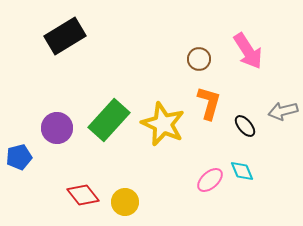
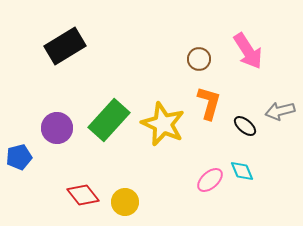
black rectangle: moved 10 px down
gray arrow: moved 3 px left
black ellipse: rotated 10 degrees counterclockwise
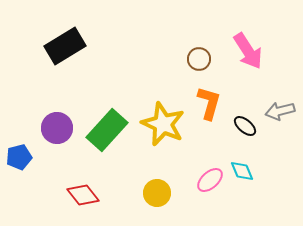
green rectangle: moved 2 px left, 10 px down
yellow circle: moved 32 px right, 9 px up
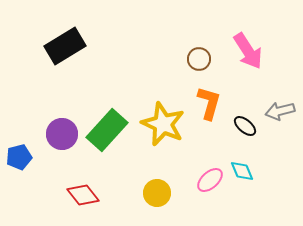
purple circle: moved 5 px right, 6 px down
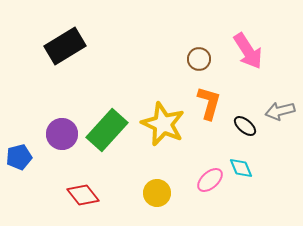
cyan diamond: moved 1 px left, 3 px up
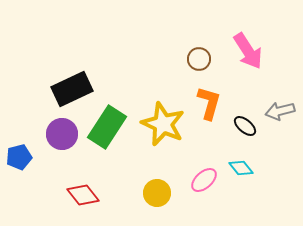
black rectangle: moved 7 px right, 43 px down; rotated 6 degrees clockwise
green rectangle: moved 3 px up; rotated 9 degrees counterclockwise
cyan diamond: rotated 15 degrees counterclockwise
pink ellipse: moved 6 px left
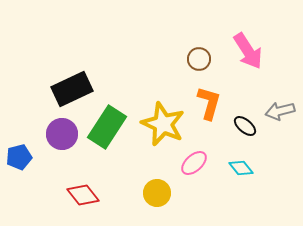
pink ellipse: moved 10 px left, 17 px up
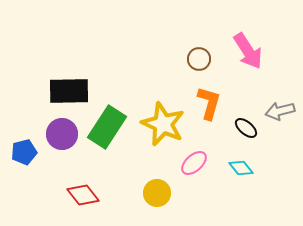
black rectangle: moved 3 px left, 2 px down; rotated 24 degrees clockwise
black ellipse: moved 1 px right, 2 px down
blue pentagon: moved 5 px right, 5 px up
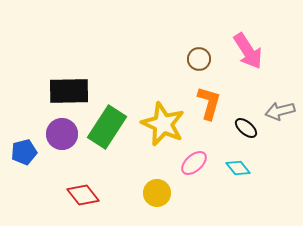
cyan diamond: moved 3 px left
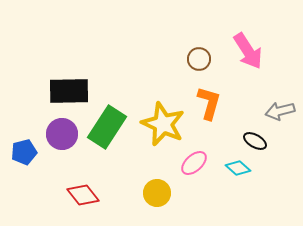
black ellipse: moved 9 px right, 13 px down; rotated 10 degrees counterclockwise
cyan diamond: rotated 10 degrees counterclockwise
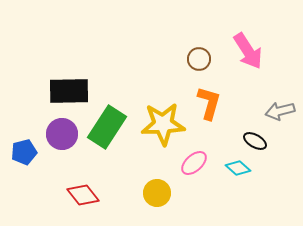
yellow star: rotated 27 degrees counterclockwise
